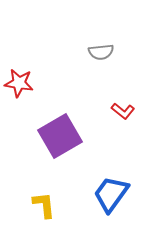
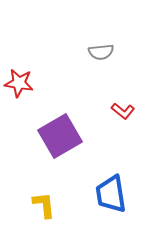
blue trapezoid: rotated 45 degrees counterclockwise
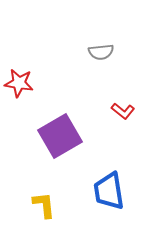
blue trapezoid: moved 2 px left, 3 px up
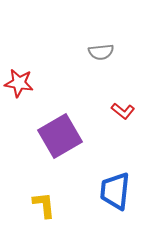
blue trapezoid: moved 6 px right; rotated 15 degrees clockwise
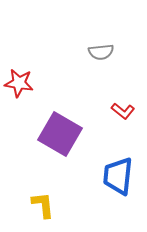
purple square: moved 2 px up; rotated 30 degrees counterclockwise
blue trapezoid: moved 3 px right, 15 px up
yellow L-shape: moved 1 px left
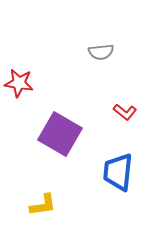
red L-shape: moved 2 px right, 1 px down
blue trapezoid: moved 4 px up
yellow L-shape: rotated 88 degrees clockwise
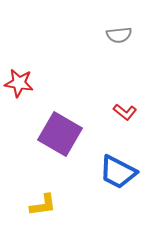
gray semicircle: moved 18 px right, 17 px up
blue trapezoid: rotated 69 degrees counterclockwise
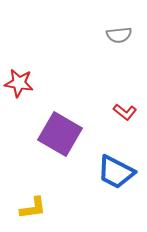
blue trapezoid: moved 2 px left
yellow L-shape: moved 10 px left, 3 px down
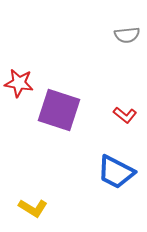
gray semicircle: moved 8 px right
red L-shape: moved 3 px down
purple square: moved 1 px left, 24 px up; rotated 12 degrees counterclockwise
yellow L-shape: rotated 40 degrees clockwise
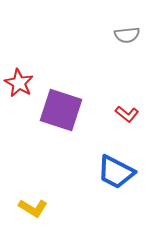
red star: rotated 20 degrees clockwise
purple square: moved 2 px right
red L-shape: moved 2 px right, 1 px up
